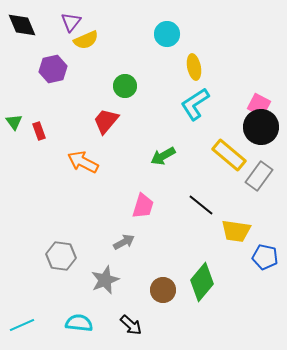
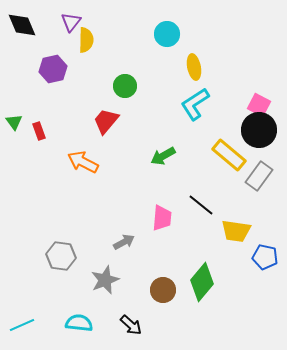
yellow semicircle: rotated 65 degrees counterclockwise
black circle: moved 2 px left, 3 px down
pink trapezoid: moved 19 px right, 12 px down; rotated 12 degrees counterclockwise
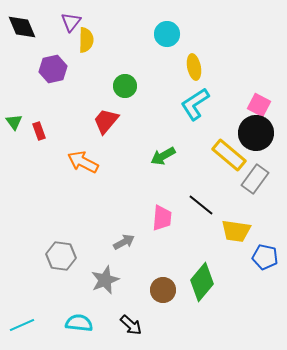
black diamond: moved 2 px down
black circle: moved 3 px left, 3 px down
gray rectangle: moved 4 px left, 3 px down
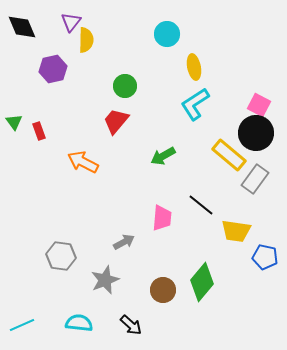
red trapezoid: moved 10 px right
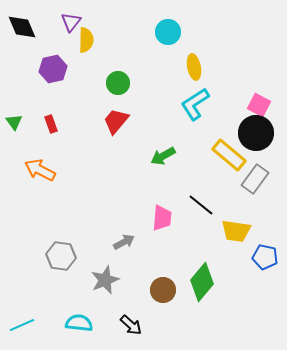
cyan circle: moved 1 px right, 2 px up
green circle: moved 7 px left, 3 px up
red rectangle: moved 12 px right, 7 px up
orange arrow: moved 43 px left, 8 px down
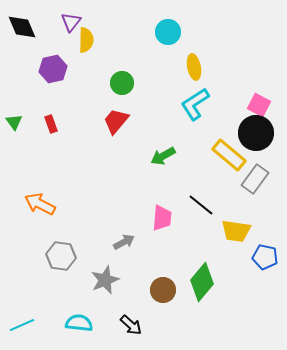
green circle: moved 4 px right
orange arrow: moved 34 px down
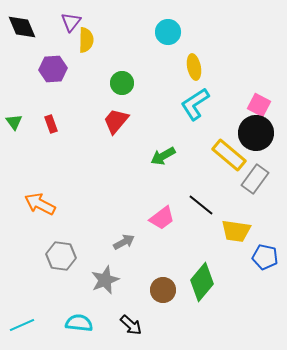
purple hexagon: rotated 8 degrees clockwise
pink trapezoid: rotated 48 degrees clockwise
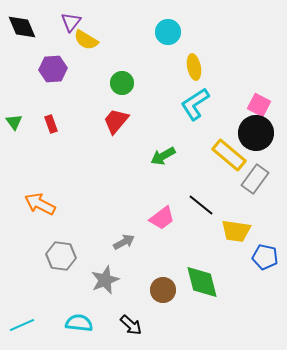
yellow semicircle: rotated 120 degrees clockwise
green diamond: rotated 54 degrees counterclockwise
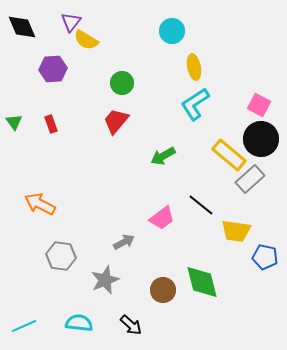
cyan circle: moved 4 px right, 1 px up
black circle: moved 5 px right, 6 px down
gray rectangle: moved 5 px left; rotated 12 degrees clockwise
cyan line: moved 2 px right, 1 px down
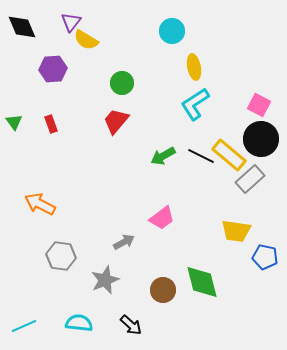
black line: moved 49 px up; rotated 12 degrees counterclockwise
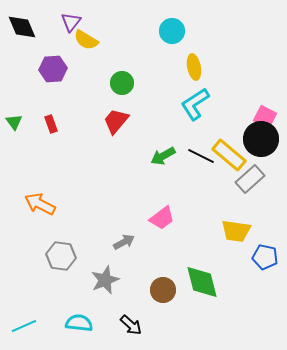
pink square: moved 6 px right, 12 px down
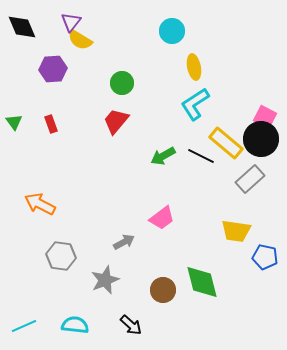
yellow semicircle: moved 6 px left
yellow rectangle: moved 3 px left, 12 px up
cyan semicircle: moved 4 px left, 2 px down
